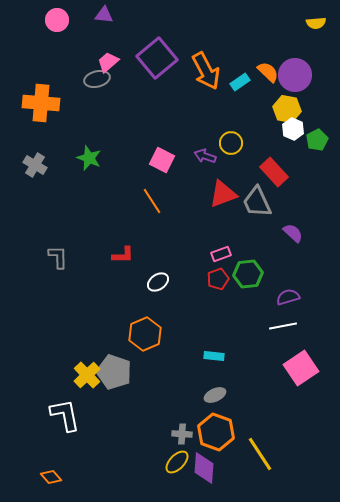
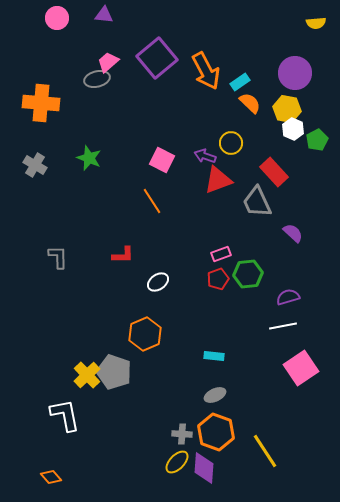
pink circle at (57, 20): moved 2 px up
orange semicircle at (268, 72): moved 18 px left, 31 px down
purple circle at (295, 75): moved 2 px up
red triangle at (223, 194): moved 5 px left, 14 px up
yellow line at (260, 454): moved 5 px right, 3 px up
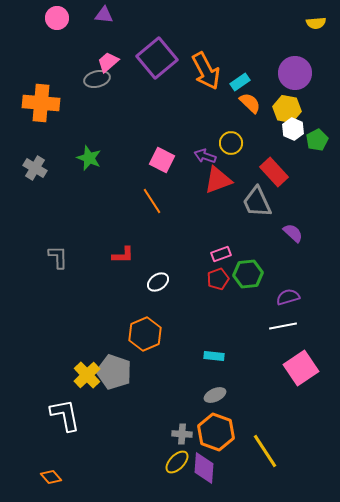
gray cross at (35, 165): moved 3 px down
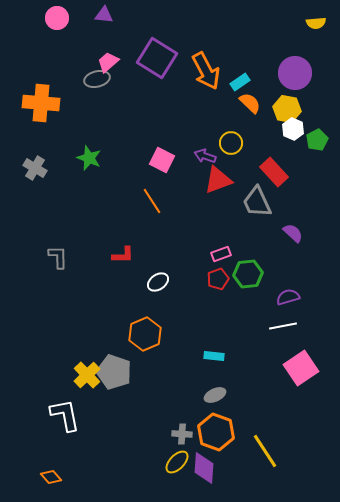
purple square at (157, 58): rotated 18 degrees counterclockwise
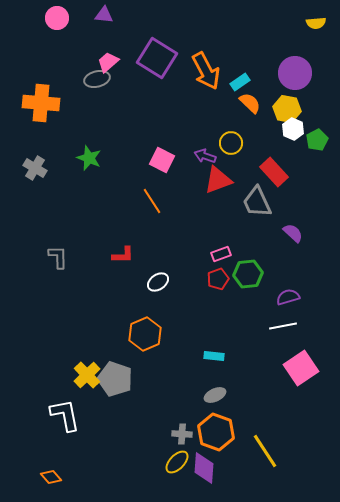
gray pentagon at (114, 372): moved 1 px right, 7 px down
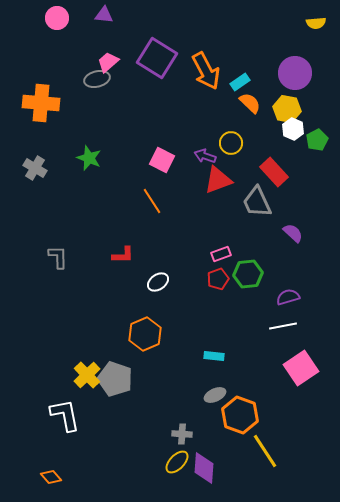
orange hexagon at (216, 432): moved 24 px right, 17 px up
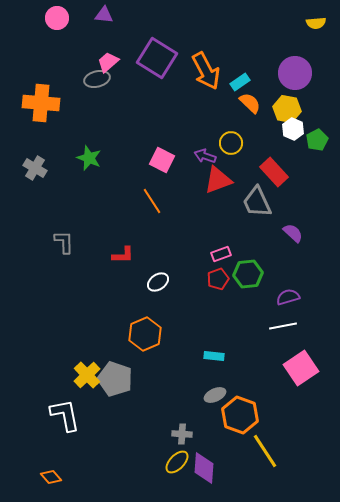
gray L-shape at (58, 257): moved 6 px right, 15 px up
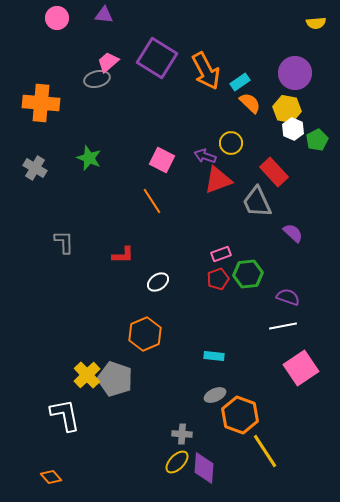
purple semicircle at (288, 297): rotated 35 degrees clockwise
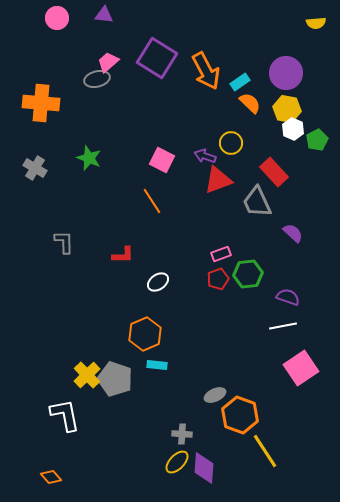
purple circle at (295, 73): moved 9 px left
cyan rectangle at (214, 356): moved 57 px left, 9 px down
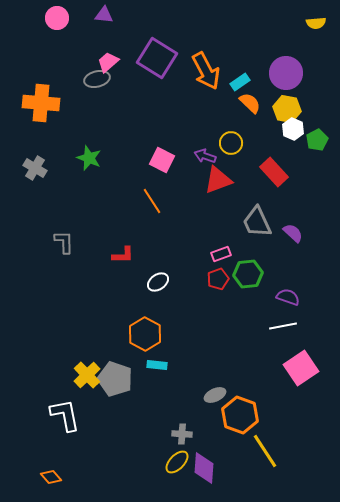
gray trapezoid at (257, 202): moved 20 px down
orange hexagon at (145, 334): rotated 8 degrees counterclockwise
